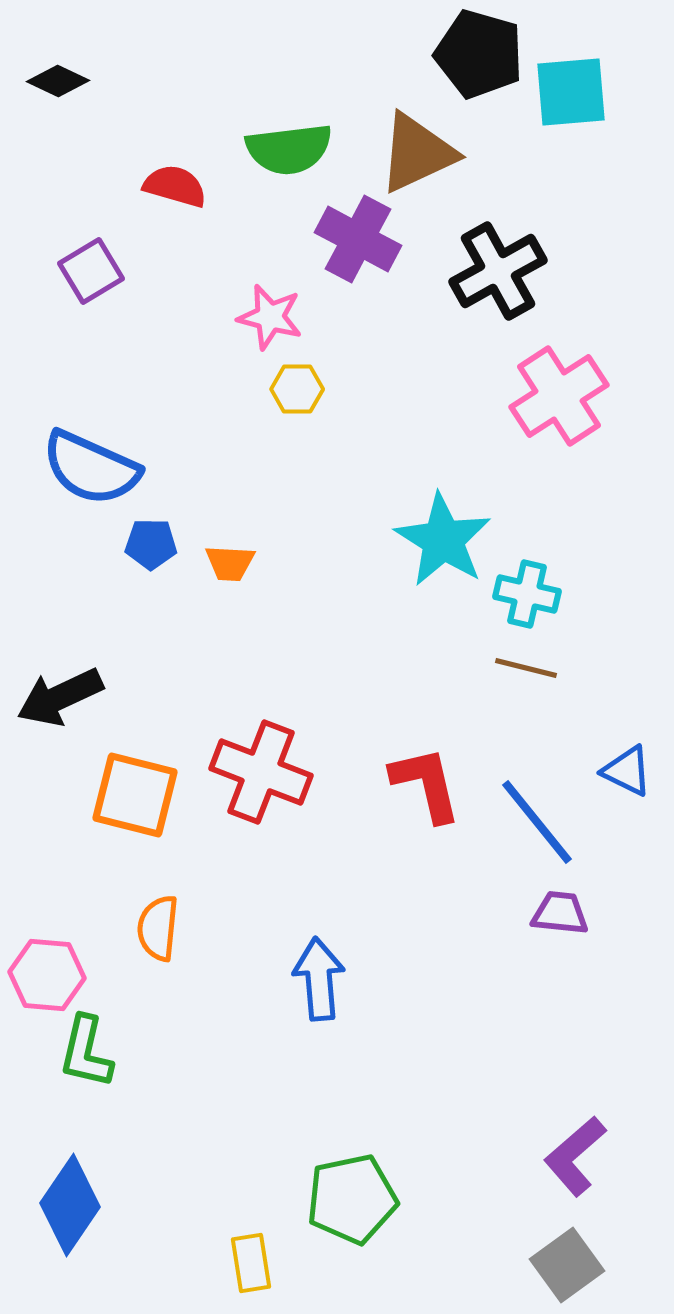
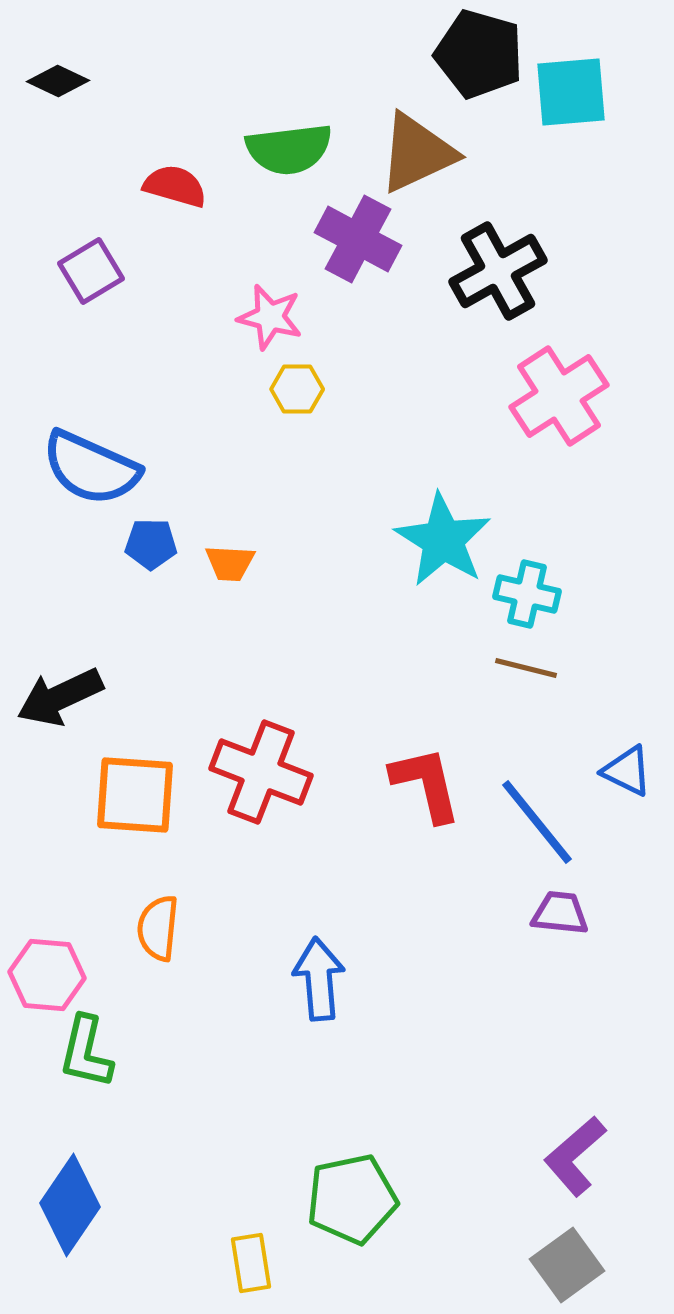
orange square: rotated 10 degrees counterclockwise
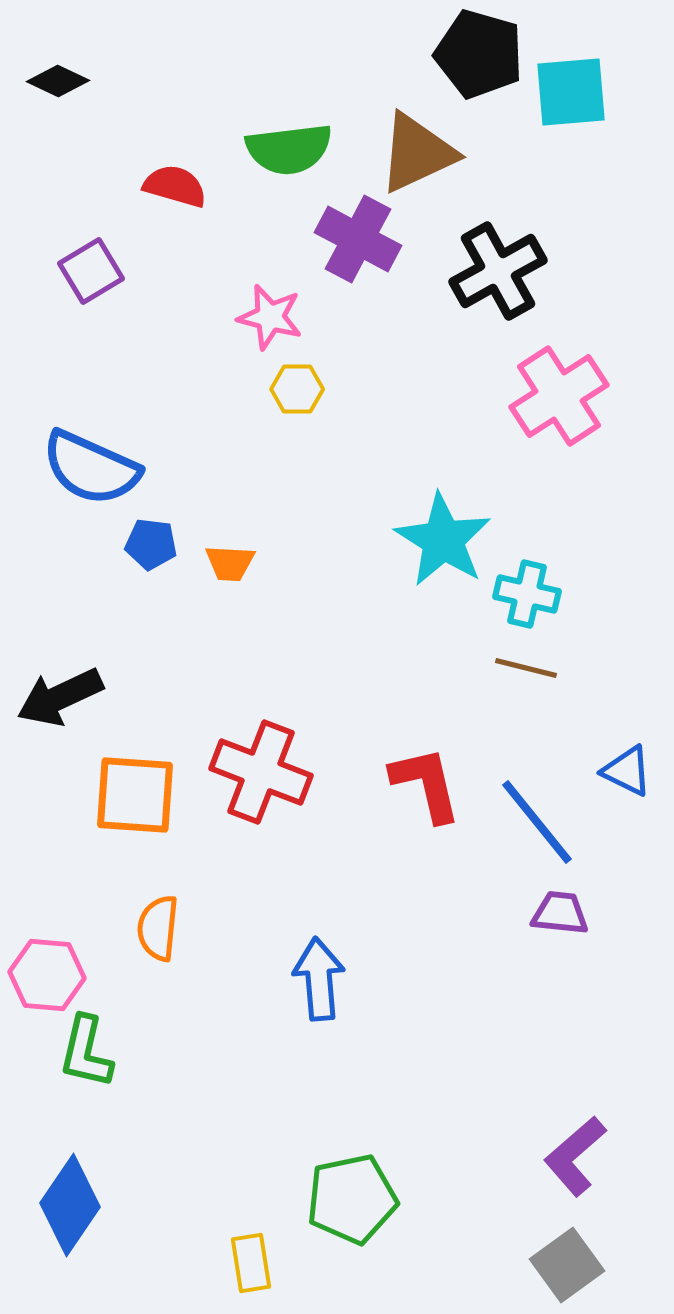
blue pentagon: rotated 6 degrees clockwise
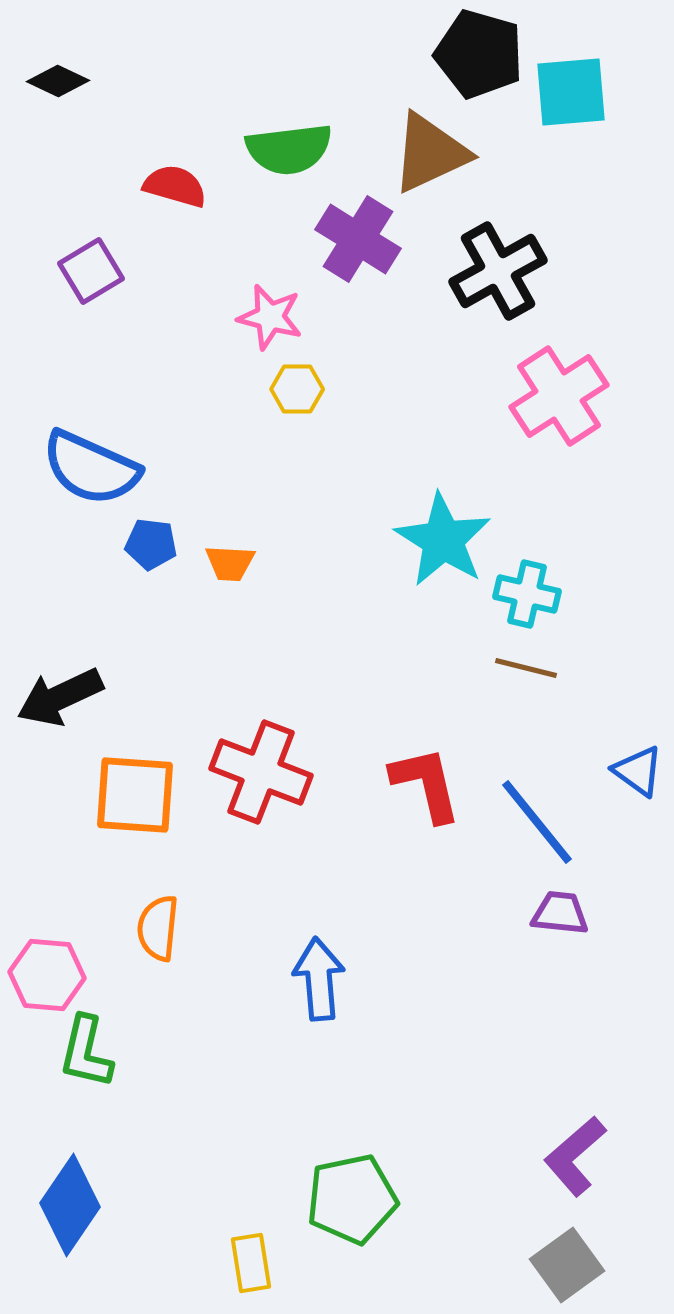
brown triangle: moved 13 px right
purple cross: rotated 4 degrees clockwise
blue triangle: moved 11 px right; rotated 10 degrees clockwise
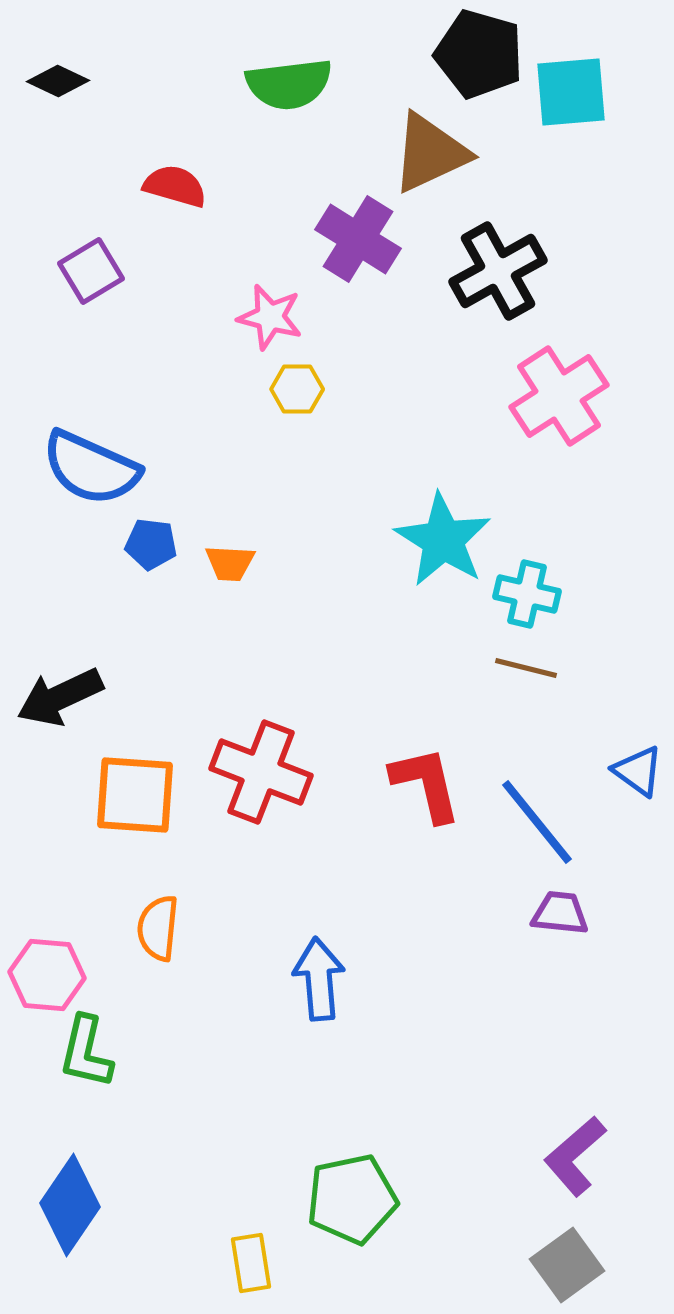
green semicircle: moved 65 px up
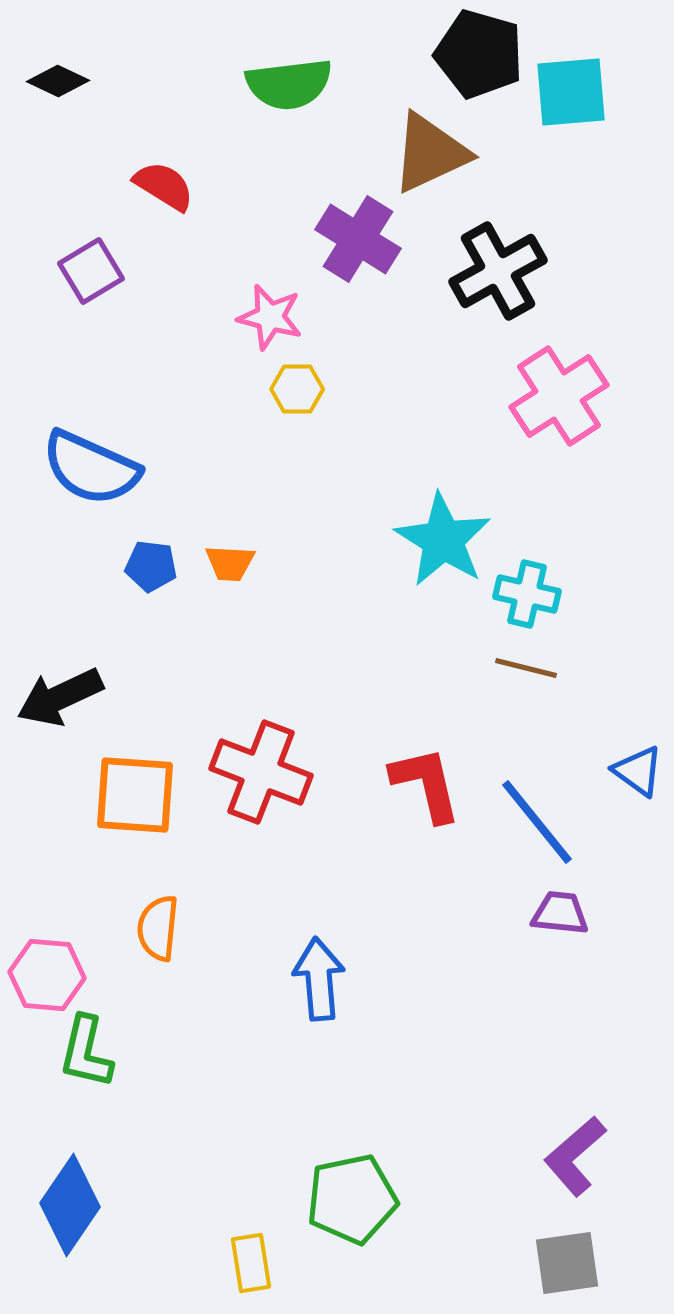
red semicircle: moved 11 px left; rotated 16 degrees clockwise
blue pentagon: moved 22 px down
gray square: moved 2 px up; rotated 28 degrees clockwise
